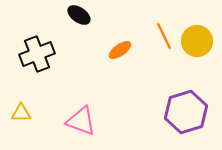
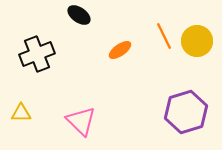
pink triangle: rotated 24 degrees clockwise
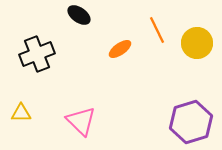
orange line: moved 7 px left, 6 px up
yellow circle: moved 2 px down
orange ellipse: moved 1 px up
purple hexagon: moved 5 px right, 10 px down
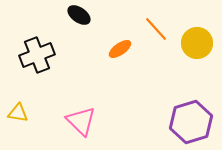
orange line: moved 1 px left, 1 px up; rotated 16 degrees counterclockwise
black cross: moved 1 px down
yellow triangle: moved 3 px left; rotated 10 degrees clockwise
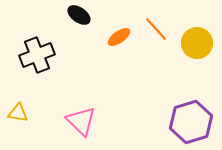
orange ellipse: moved 1 px left, 12 px up
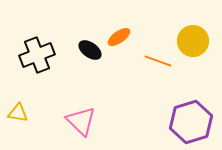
black ellipse: moved 11 px right, 35 px down
orange line: moved 2 px right, 32 px down; rotated 28 degrees counterclockwise
yellow circle: moved 4 px left, 2 px up
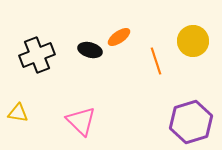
black ellipse: rotated 20 degrees counterclockwise
orange line: moved 2 px left; rotated 52 degrees clockwise
